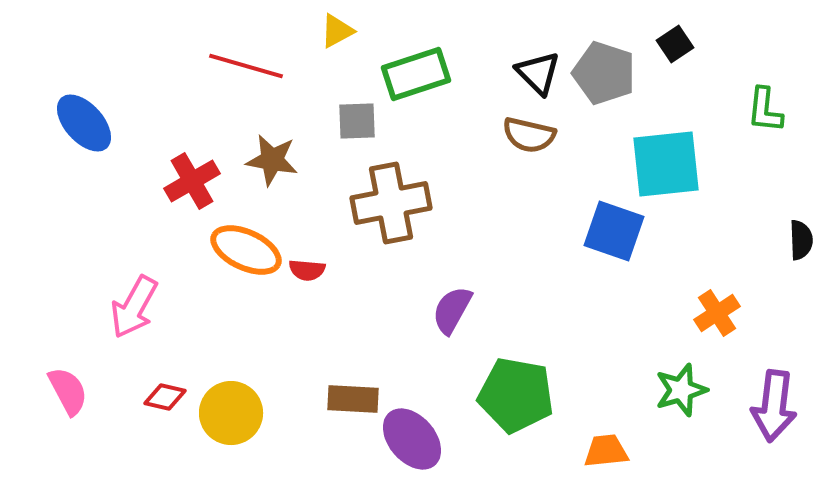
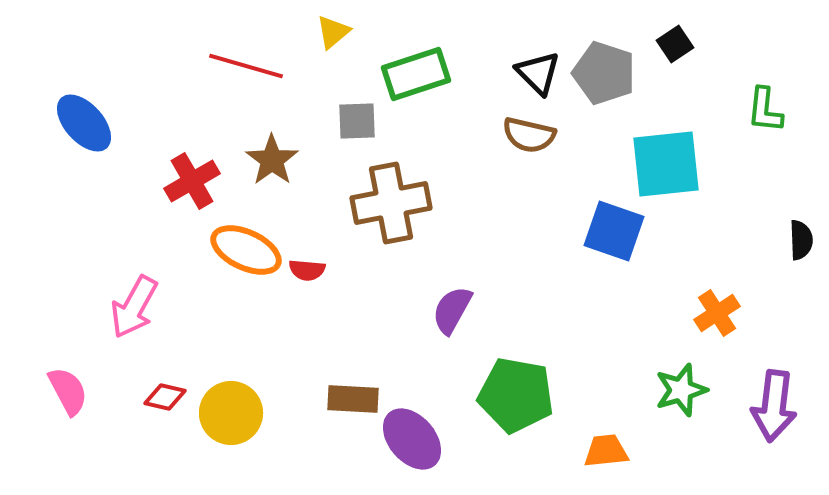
yellow triangle: moved 4 px left, 1 px down; rotated 12 degrees counterclockwise
brown star: rotated 26 degrees clockwise
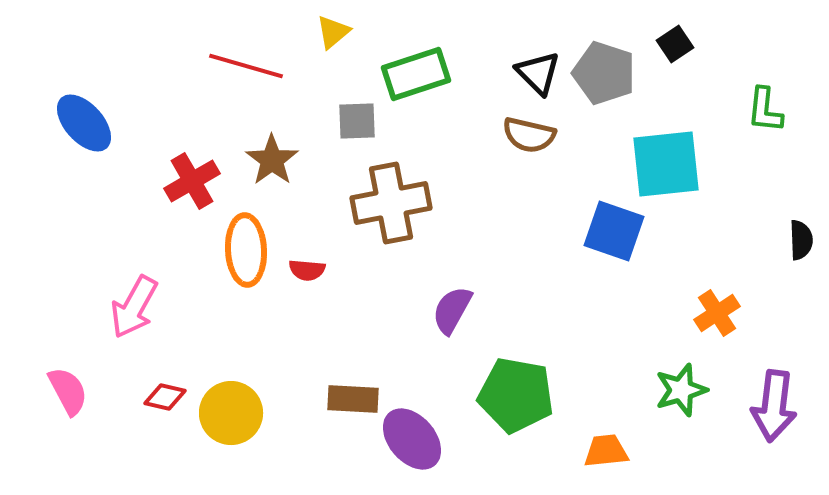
orange ellipse: rotated 62 degrees clockwise
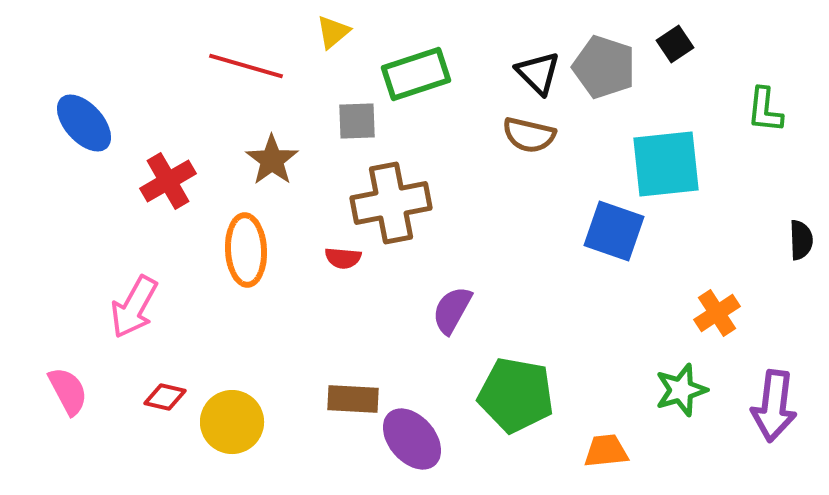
gray pentagon: moved 6 px up
red cross: moved 24 px left
red semicircle: moved 36 px right, 12 px up
yellow circle: moved 1 px right, 9 px down
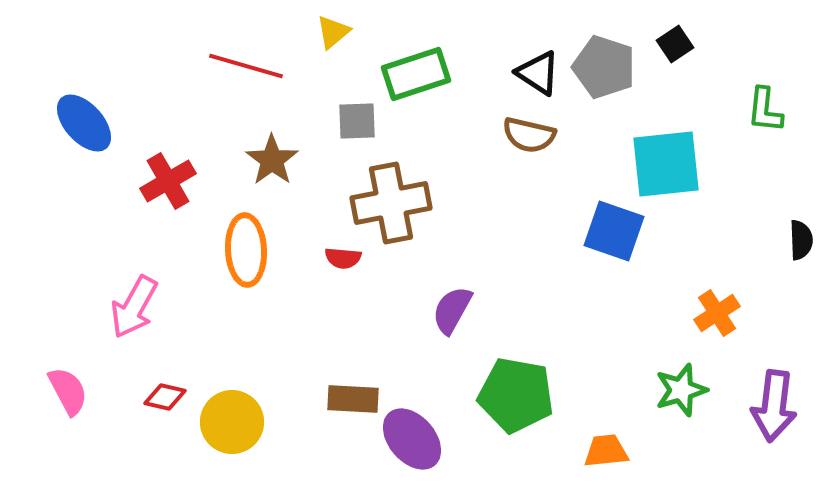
black triangle: rotated 12 degrees counterclockwise
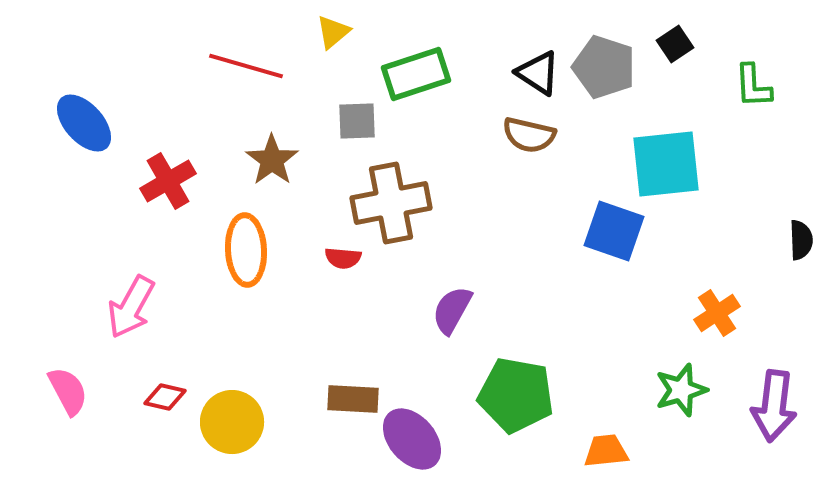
green L-shape: moved 12 px left, 24 px up; rotated 9 degrees counterclockwise
pink arrow: moved 3 px left
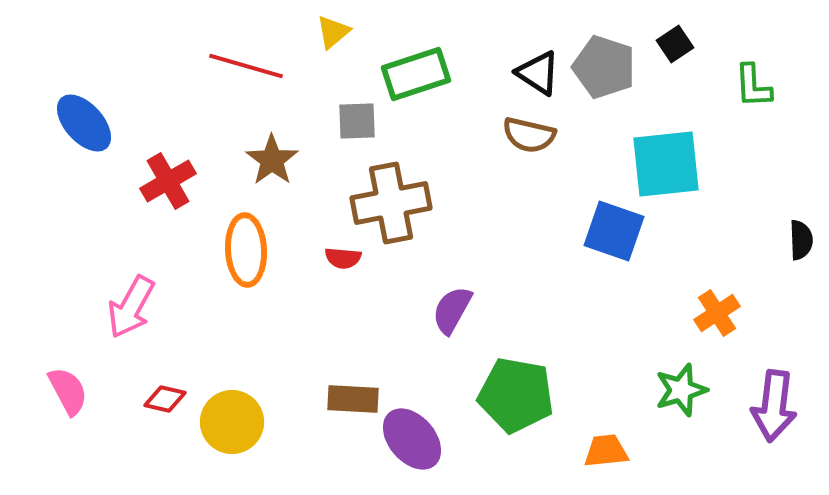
red diamond: moved 2 px down
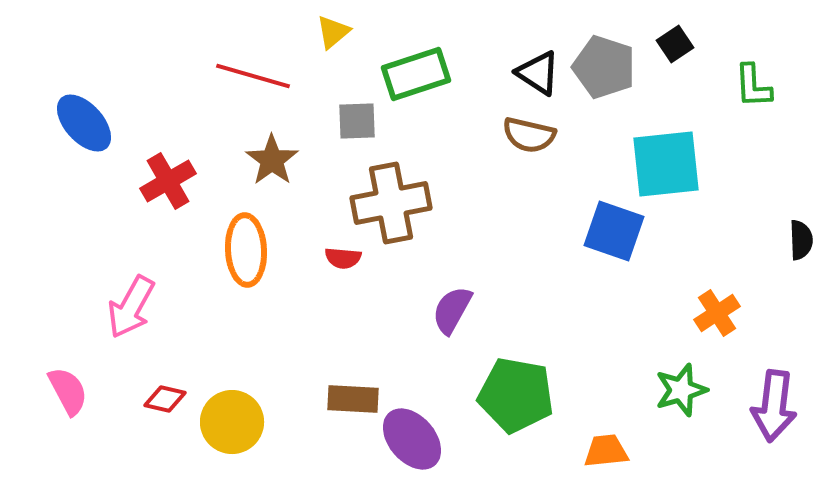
red line: moved 7 px right, 10 px down
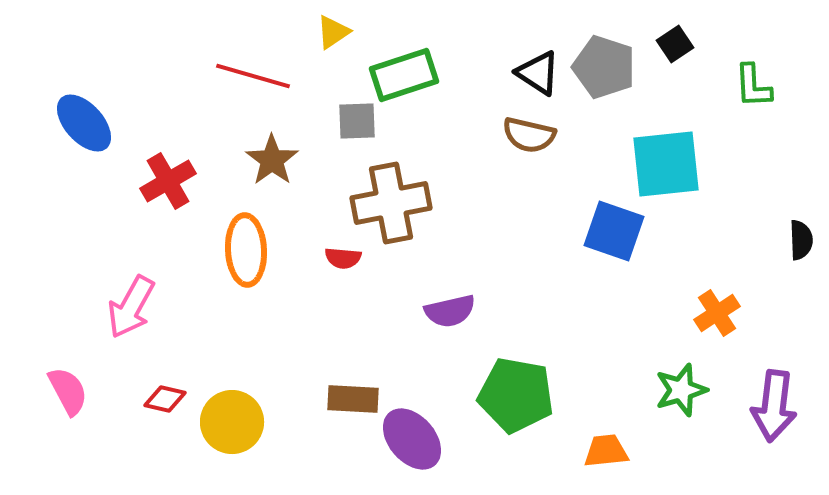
yellow triangle: rotated 6 degrees clockwise
green rectangle: moved 12 px left, 1 px down
purple semicircle: moved 2 px left, 1 px down; rotated 132 degrees counterclockwise
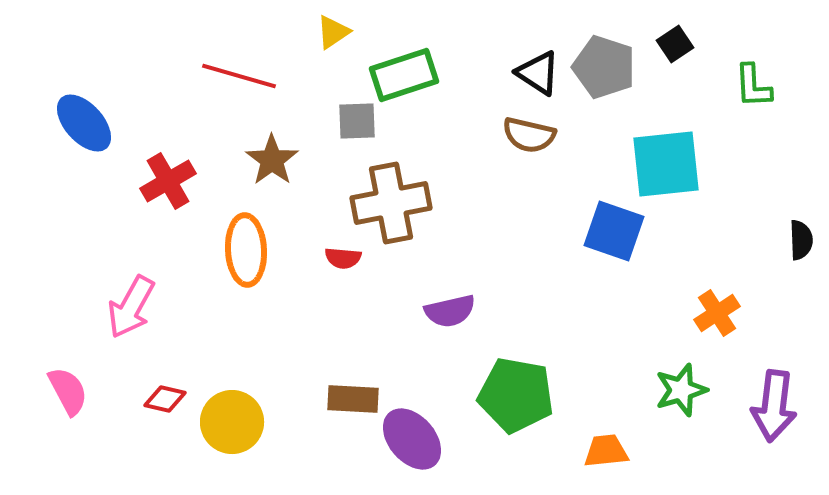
red line: moved 14 px left
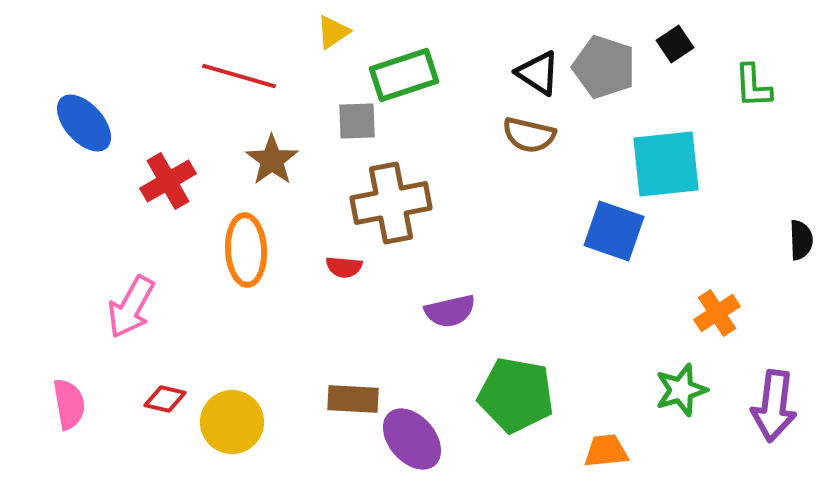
red semicircle: moved 1 px right, 9 px down
pink semicircle: moved 1 px right, 13 px down; rotated 18 degrees clockwise
